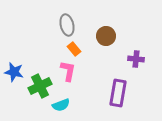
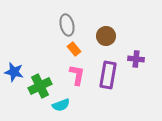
pink L-shape: moved 9 px right, 4 px down
purple rectangle: moved 10 px left, 18 px up
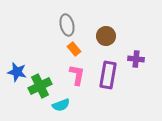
blue star: moved 3 px right
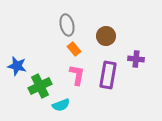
blue star: moved 6 px up
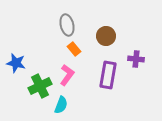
blue star: moved 1 px left, 3 px up
pink L-shape: moved 10 px left; rotated 25 degrees clockwise
cyan semicircle: rotated 48 degrees counterclockwise
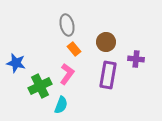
brown circle: moved 6 px down
pink L-shape: moved 1 px up
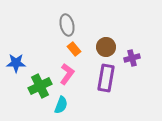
brown circle: moved 5 px down
purple cross: moved 4 px left, 1 px up; rotated 21 degrees counterclockwise
blue star: rotated 12 degrees counterclockwise
purple rectangle: moved 2 px left, 3 px down
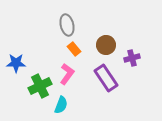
brown circle: moved 2 px up
purple rectangle: rotated 44 degrees counterclockwise
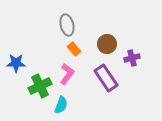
brown circle: moved 1 px right, 1 px up
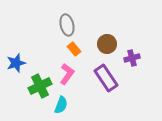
blue star: rotated 18 degrees counterclockwise
